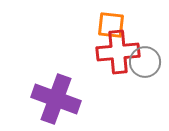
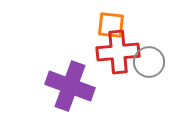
gray circle: moved 4 px right
purple cross: moved 14 px right, 13 px up
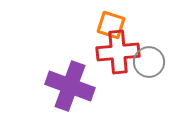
orange square: rotated 12 degrees clockwise
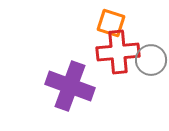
orange square: moved 2 px up
gray circle: moved 2 px right, 2 px up
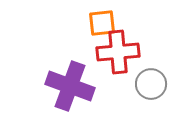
orange square: moved 9 px left; rotated 24 degrees counterclockwise
gray circle: moved 24 px down
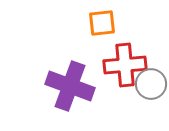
red cross: moved 7 px right, 13 px down
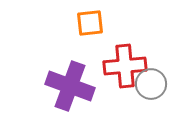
orange square: moved 12 px left
red cross: moved 1 px down
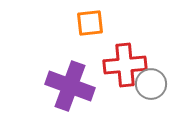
red cross: moved 1 px up
